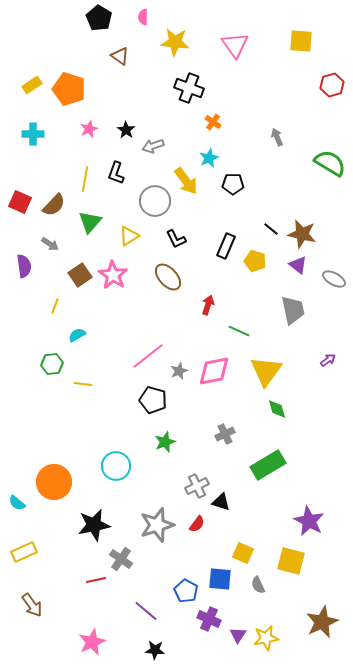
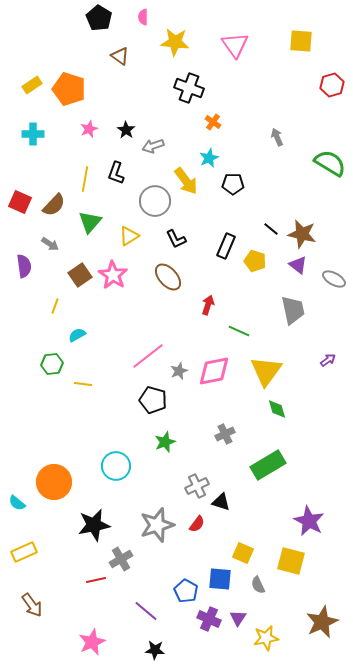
gray cross at (121, 559): rotated 25 degrees clockwise
purple triangle at (238, 635): moved 17 px up
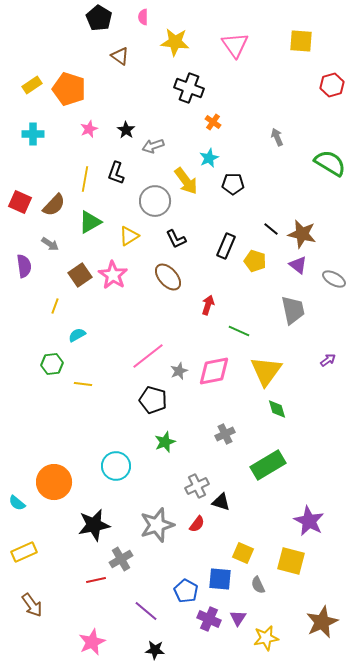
green triangle at (90, 222): rotated 20 degrees clockwise
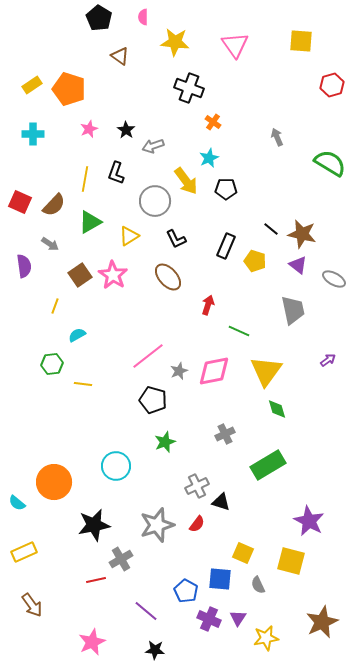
black pentagon at (233, 184): moved 7 px left, 5 px down
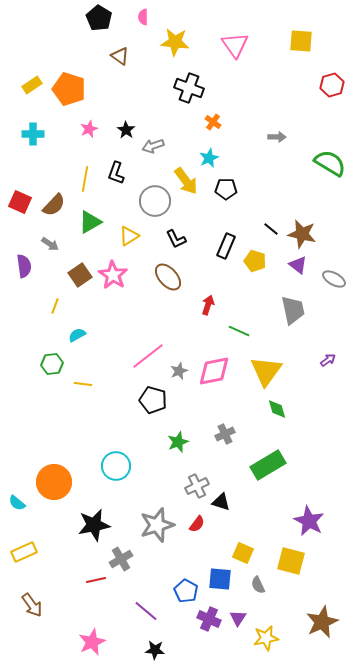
gray arrow at (277, 137): rotated 114 degrees clockwise
green star at (165, 442): moved 13 px right
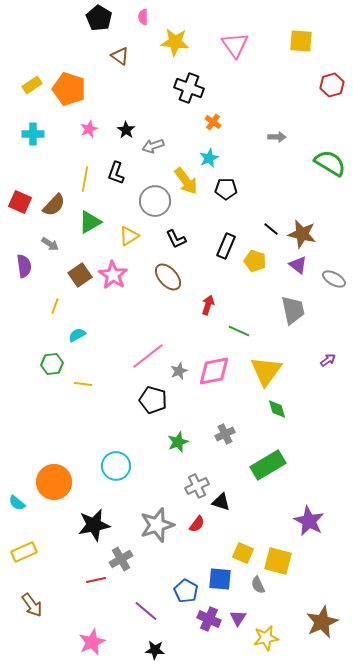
yellow square at (291, 561): moved 13 px left
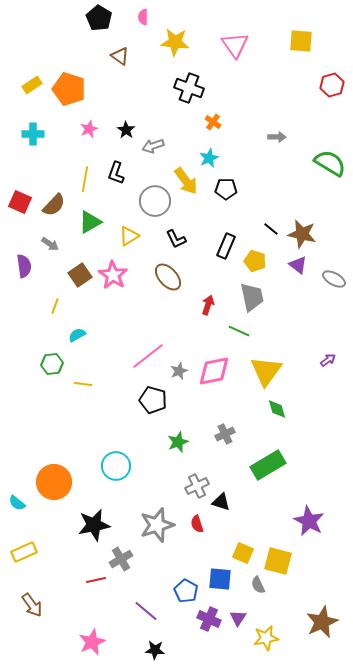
gray trapezoid at (293, 310): moved 41 px left, 13 px up
red semicircle at (197, 524): rotated 126 degrees clockwise
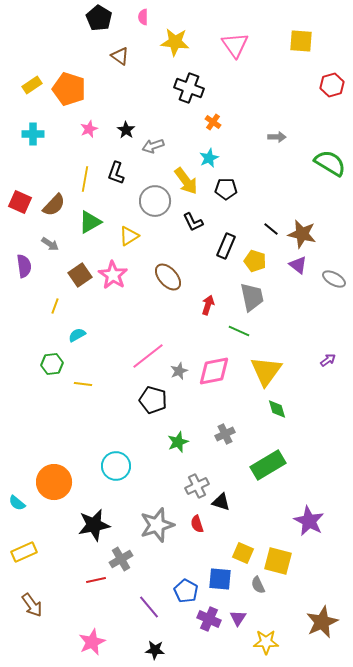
black L-shape at (176, 239): moved 17 px right, 17 px up
purple line at (146, 611): moved 3 px right, 4 px up; rotated 10 degrees clockwise
yellow star at (266, 638): moved 4 px down; rotated 10 degrees clockwise
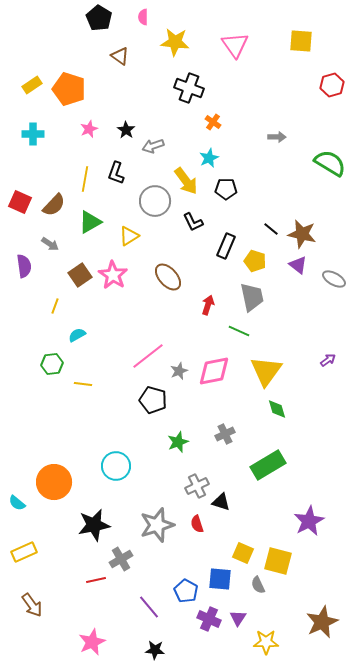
purple star at (309, 521): rotated 16 degrees clockwise
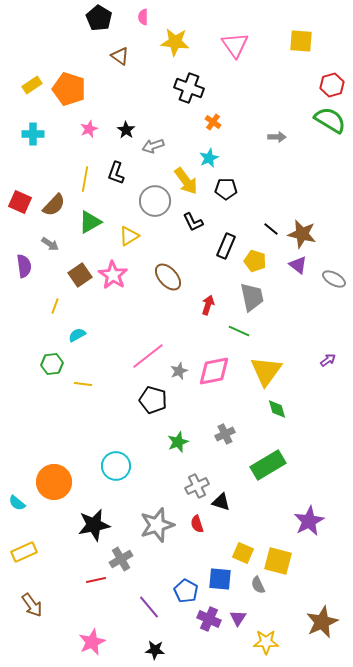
green semicircle at (330, 163): moved 43 px up
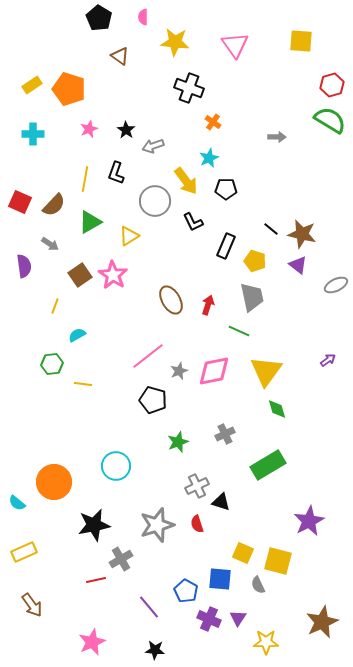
brown ellipse at (168, 277): moved 3 px right, 23 px down; rotated 12 degrees clockwise
gray ellipse at (334, 279): moved 2 px right, 6 px down; rotated 55 degrees counterclockwise
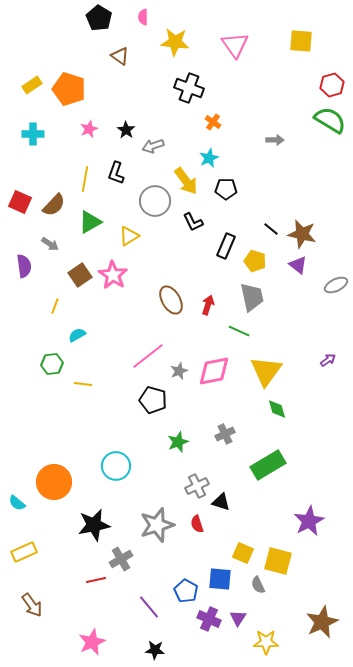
gray arrow at (277, 137): moved 2 px left, 3 px down
